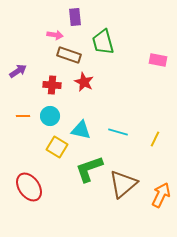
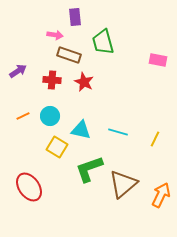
red cross: moved 5 px up
orange line: rotated 24 degrees counterclockwise
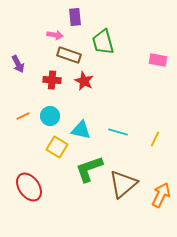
purple arrow: moved 7 px up; rotated 96 degrees clockwise
red star: moved 1 px up
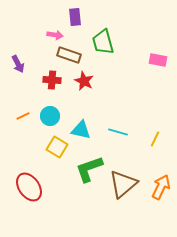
orange arrow: moved 8 px up
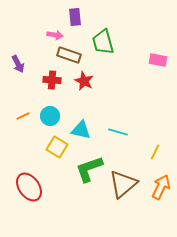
yellow line: moved 13 px down
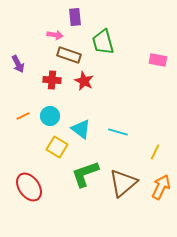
cyan triangle: moved 1 px up; rotated 25 degrees clockwise
green L-shape: moved 4 px left, 5 px down
brown triangle: moved 1 px up
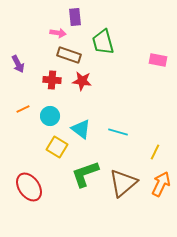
pink arrow: moved 3 px right, 2 px up
red star: moved 2 px left; rotated 18 degrees counterclockwise
orange line: moved 7 px up
orange arrow: moved 3 px up
